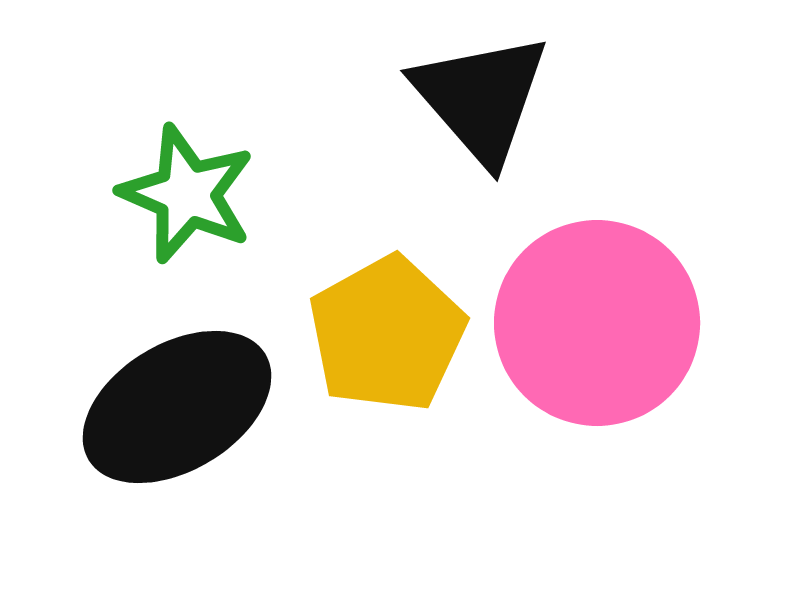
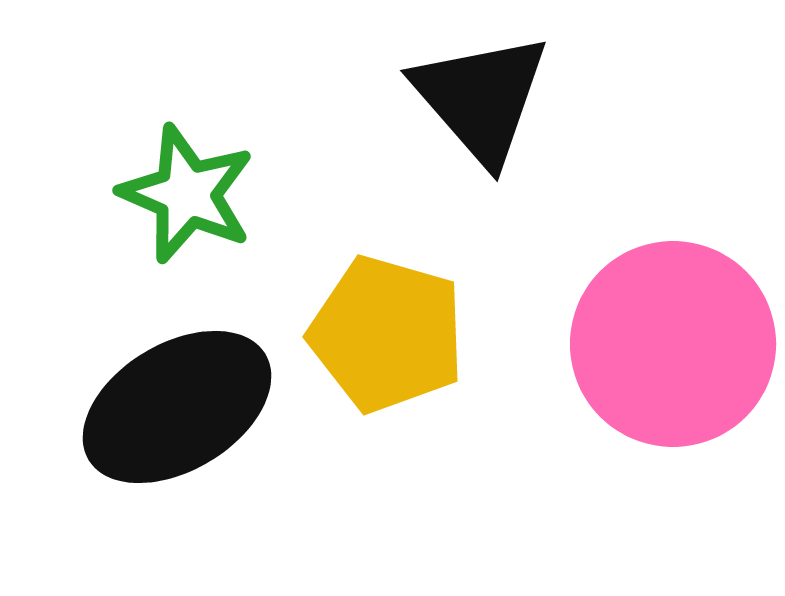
pink circle: moved 76 px right, 21 px down
yellow pentagon: rotated 27 degrees counterclockwise
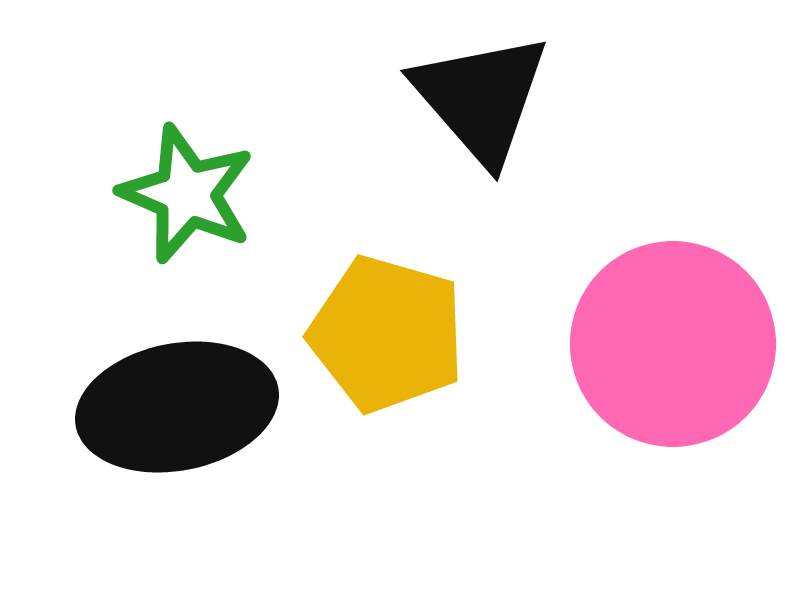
black ellipse: rotated 20 degrees clockwise
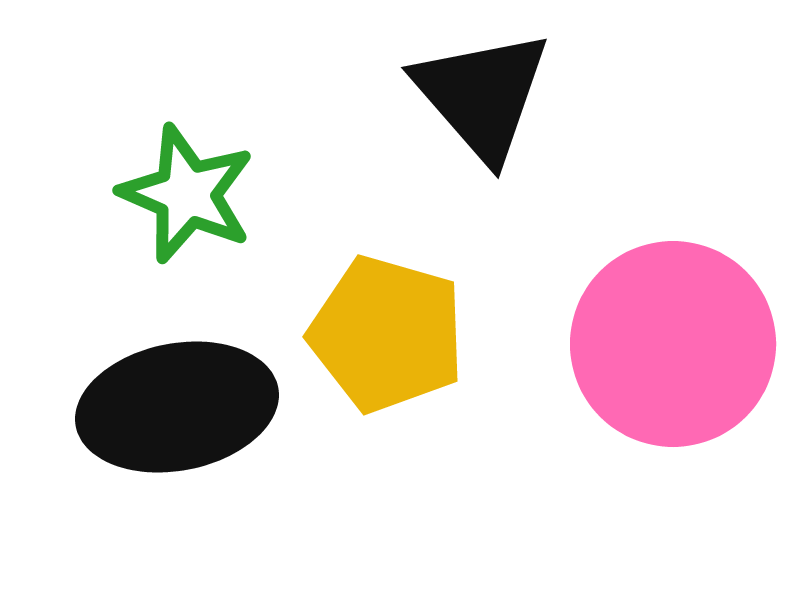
black triangle: moved 1 px right, 3 px up
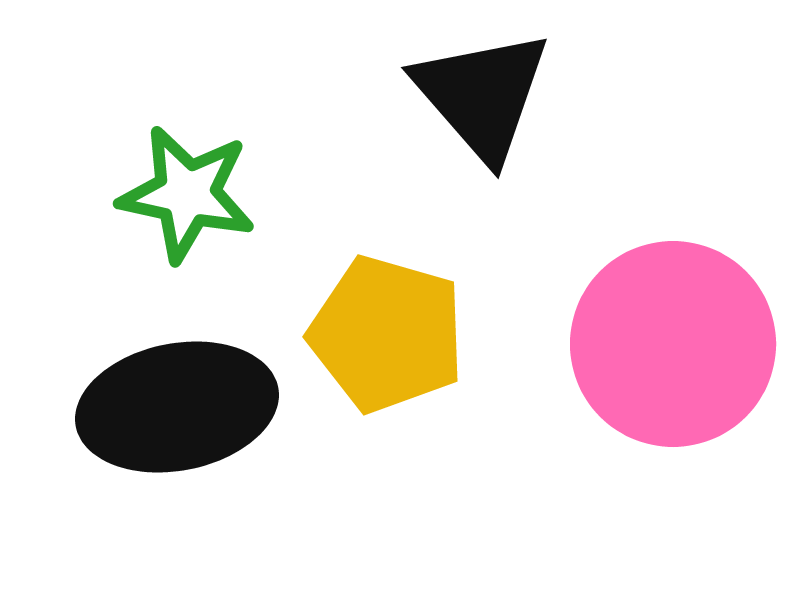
green star: rotated 11 degrees counterclockwise
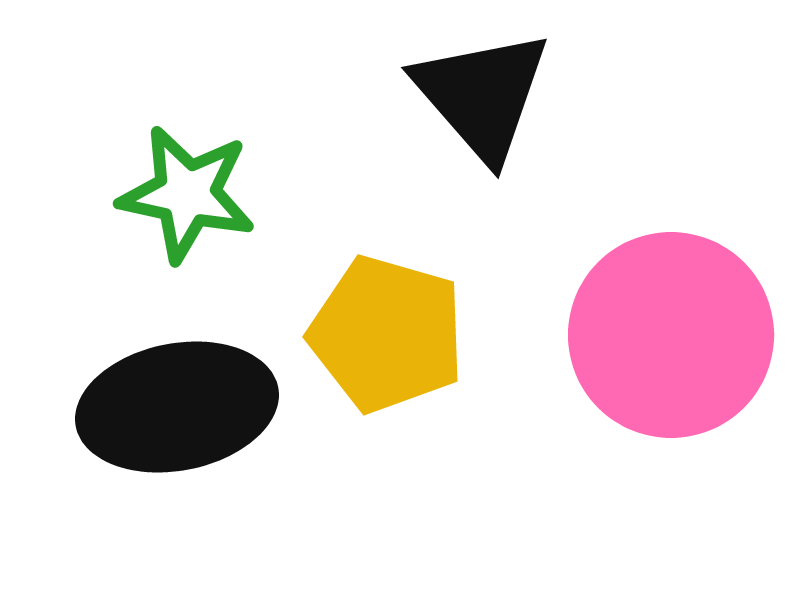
pink circle: moved 2 px left, 9 px up
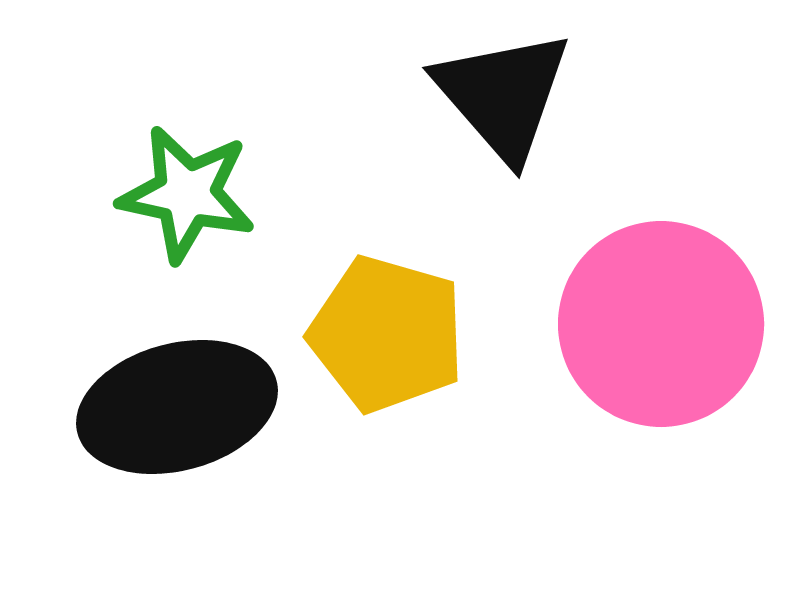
black triangle: moved 21 px right
pink circle: moved 10 px left, 11 px up
black ellipse: rotated 4 degrees counterclockwise
